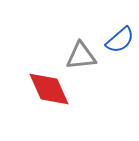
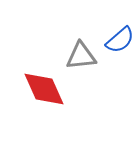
red diamond: moved 5 px left
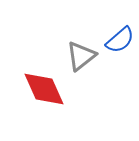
gray triangle: rotated 32 degrees counterclockwise
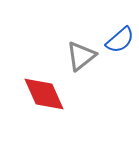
red diamond: moved 5 px down
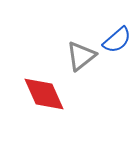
blue semicircle: moved 3 px left
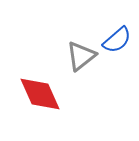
red diamond: moved 4 px left
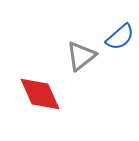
blue semicircle: moved 3 px right, 3 px up
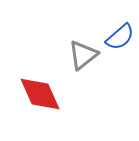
gray triangle: moved 2 px right, 1 px up
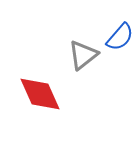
blue semicircle: rotated 8 degrees counterclockwise
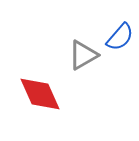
gray triangle: rotated 8 degrees clockwise
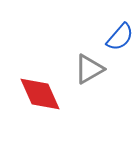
gray triangle: moved 6 px right, 14 px down
